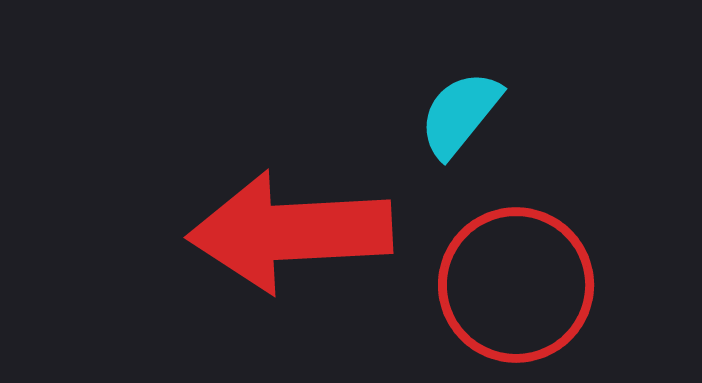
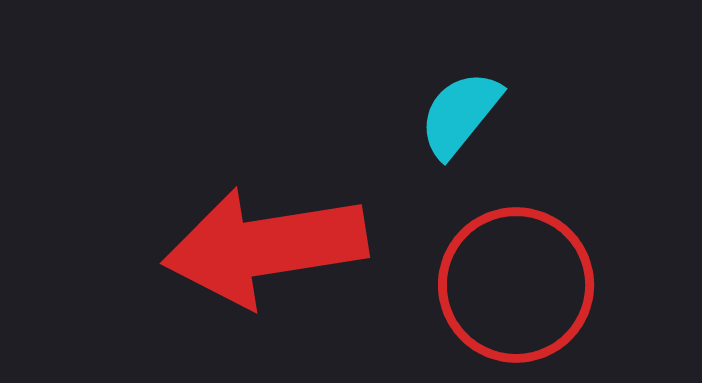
red arrow: moved 25 px left, 15 px down; rotated 6 degrees counterclockwise
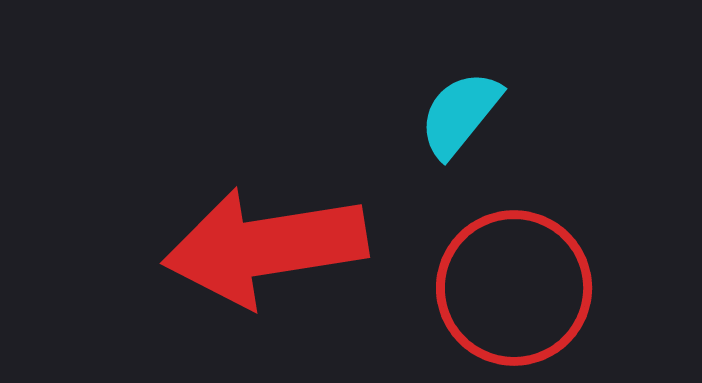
red circle: moved 2 px left, 3 px down
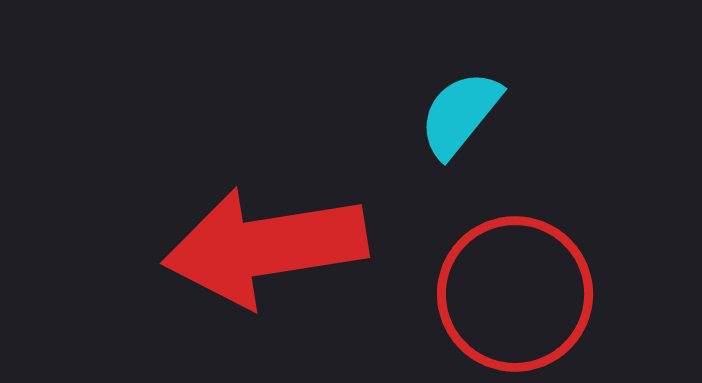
red circle: moved 1 px right, 6 px down
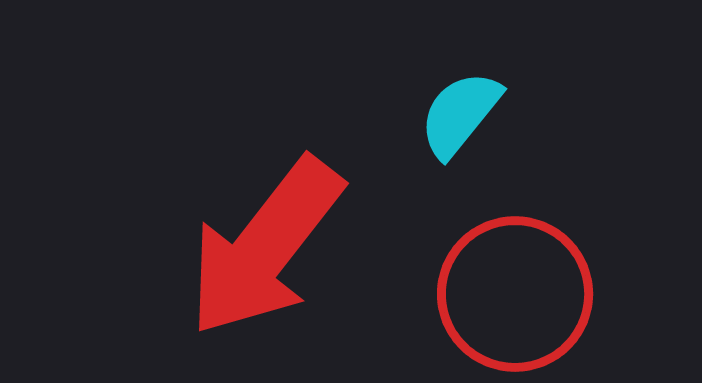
red arrow: rotated 43 degrees counterclockwise
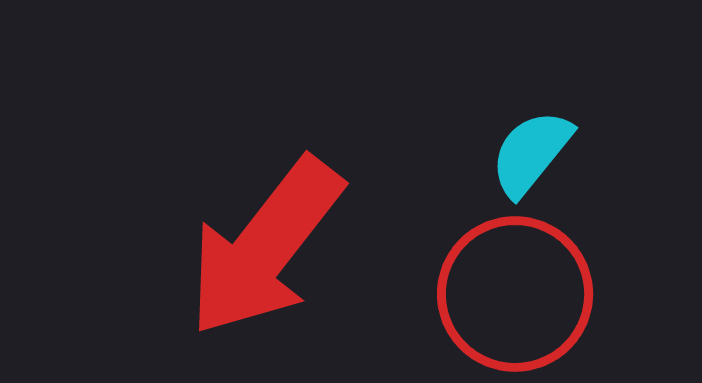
cyan semicircle: moved 71 px right, 39 px down
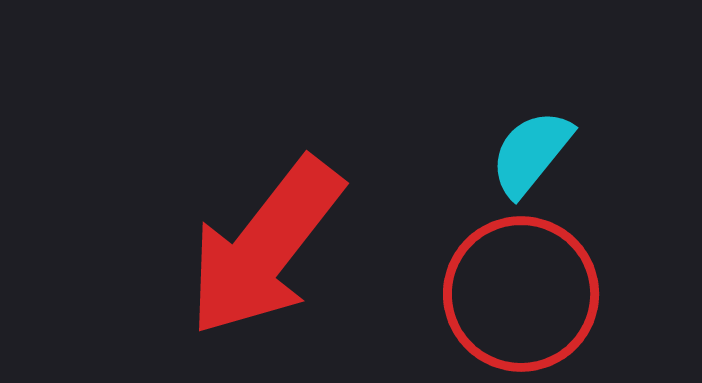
red circle: moved 6 px right
